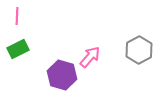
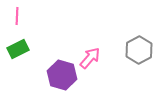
pink arrow: moved 1 px down
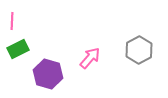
pink line: moved 5 px left, 5 px down
purple hexagon: moved 14 px left, 1 px up
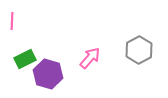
green rectangle: moved 7 px right, 10 px down
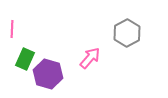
pink line: moved 8 px down
gray hexagon: moved 12 px left, 17 px up
green rectangle: rotated 40 degrees counterclockwise
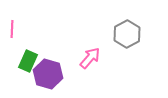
gray hexagon: moved 1 px down
green rectangle: moved 3 px right, 2 px down
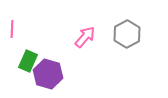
pink arrow: moved 5 px left, 21 px up
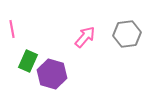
pink line: rotated 12 degrees counterclockwise
gray hexagon: rotated 20 degrees clockwise
purple hexagon: moved 4 px right
